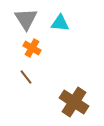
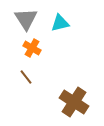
cyan triangle: rotated 18 degrees counterclockwise
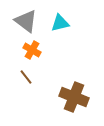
gray triangle: moved 2 px down; rotated 20 degrees counterclockwise
orange cross: moved 2 px down
brown cross: moved 5 px up; rotated 12 degrees counterclockwise
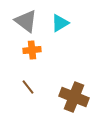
cyan triangle: rotated 18 degrees counterclockwise
orange cross: rotated 36 degrees counterclockwise
brown line: moved 2 px right, 10 px down
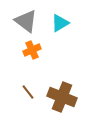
orange cross: rotated 18 degrees counterclockwise
brown line: moved 5 px down
brown cross: moved 12 px left
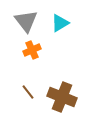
gray triangle: rotated 15 degrees clockwise
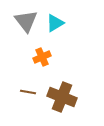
cyan triangle: moved 5 px left
orange cross: moved 10 px right, 7 px down
brown line: rotated 42 degrees counterclockwise
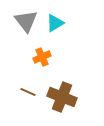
brown line: rotated 14 degrees clockwise
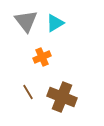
brown line: rotated 35 degrees clockwise
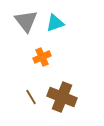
cyan triangle: rotated 12 degrees clockwise
brown line: moved 3 px right, 5 px down
